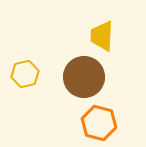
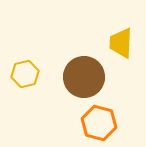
yellow trapezoid: moved 19 px right, 7 px down
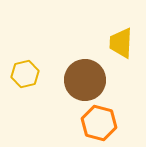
brown circle: moved 1 px right, 3 px down
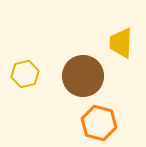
brown circle: moved 2 px left, 4 px up
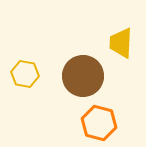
yellow hexagon: rotated 24 degrees clockwise
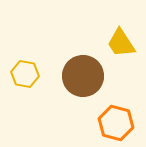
yellow trapezoid: rotated 36 degrees counterclockwise
orange hexagon: moved 17 px right
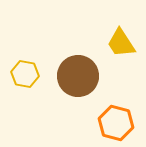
brown circle: moved 5 px left
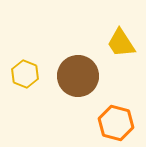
yellow hexagon: rotated 12 degrees clockwise
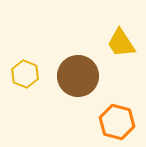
orange hexagon: moved 1 px right, 1 px up
